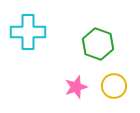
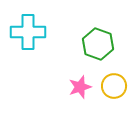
pink star: moved 4 px right
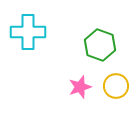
green hexagon: moved 2 px right, 1 px down
yellow circle: moved 2 px right
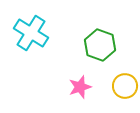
cyan cross: moved 3 px right, 1 px down; rotated 32 degrees clockwise
yellow circle: moved 9 px right
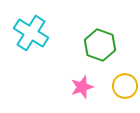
pink star: moved 2 px right
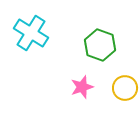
yellow circle: moved 2 px down
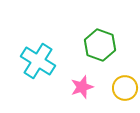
cyan cross: moved 7 px right, 28 px down
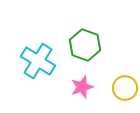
green hexagon: moved 15 px left
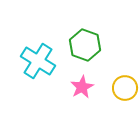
pink star: rotated 10 degrees counterclockwise
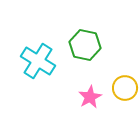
green hexagon: rotated 8 degrees counterclockwise
pink star: moved 8 px right, 10 px down
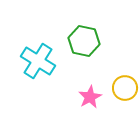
green hexagon: moved 1 px left, 4 px up
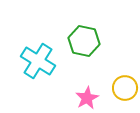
pink star: moved 3 px left, 1 px down
